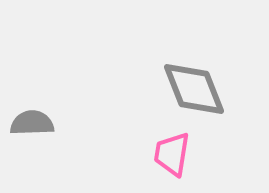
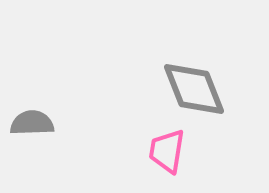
pink trapezoid: moved 5 px left, 3 px up
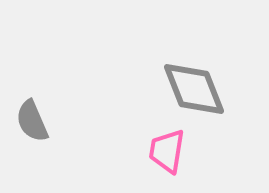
gray semicircle: moved 2 px up; rotated 111 degrees counterclockwise
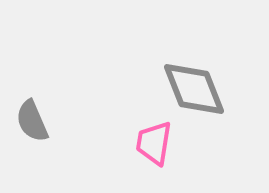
pink trapezoid: moved 13 px left, 8 px up
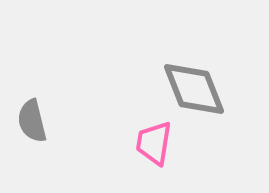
gray semicircle: rotated 9 degrees clockwise
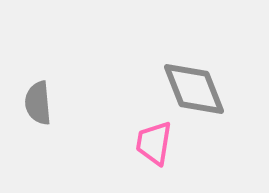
gray semicircle: moved 6 px right, 18 px up; rotated 9 degrees clockwise
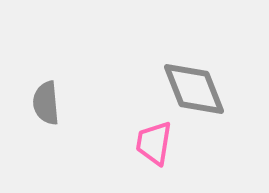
gray semicircle: moved 8 px right
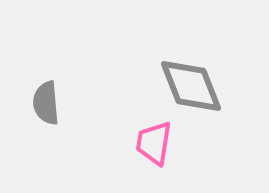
gray diamond: moved 3 px left, 3 px up
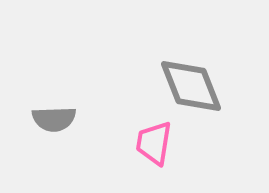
gray semicircle: moved 8 px right, 16 px down; rotated 87 degrees counterclockwise
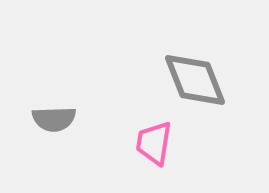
gray diamond: moved 4 px right, 6 px up
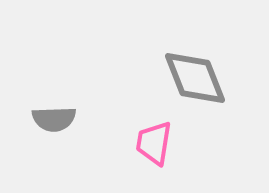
gray diamond: moved 2 px up
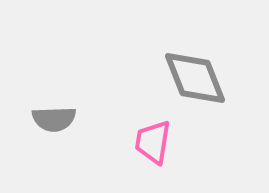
pink trapezoid: moved 1 px left, 1 px up
